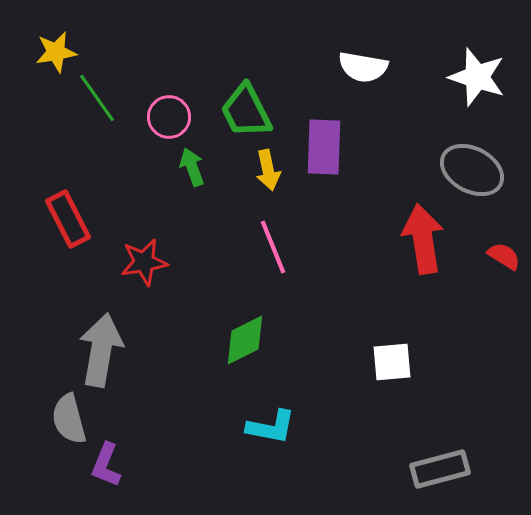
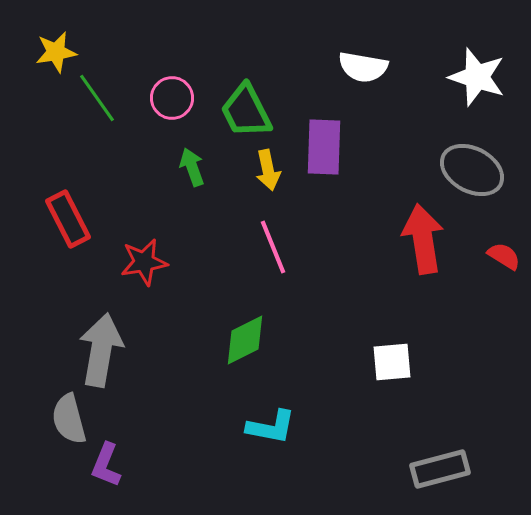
pink circle: moved 3 px right, 19 px up
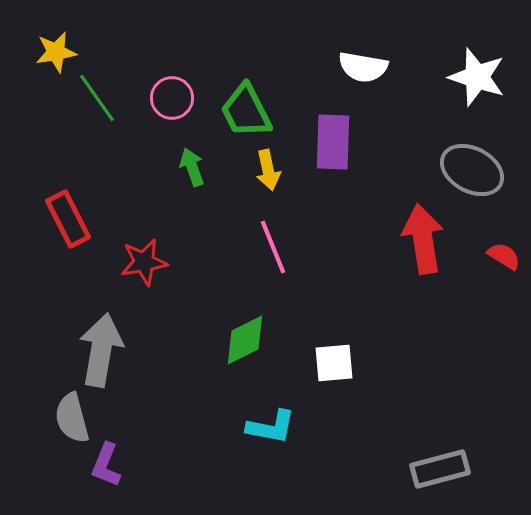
purple rectangle: moved 9 px right, 5 px up
white square: moved 58 px left, 1 px down
gray semicircle: moved 3 px right, 1 px up
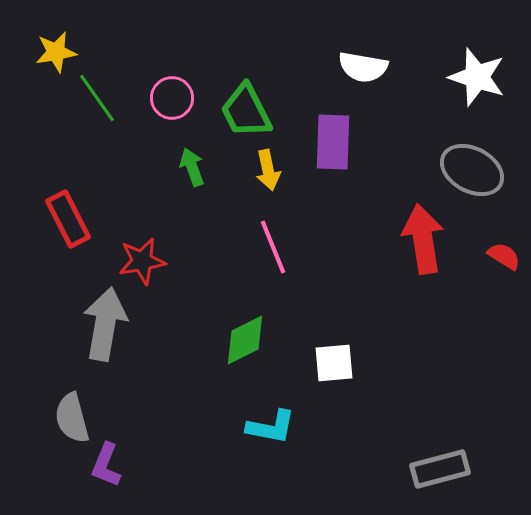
red star: moved 2 px left, 1 px up
gray arrow: moved 4 px right, 26 px up
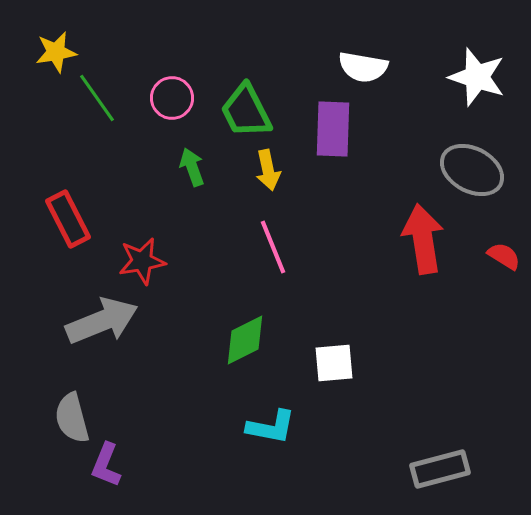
purple rectangle: moved 13 px up
gray arrow: moved 3 px left, 3 px up; rotated 58 degrees clockwise
